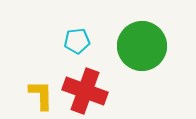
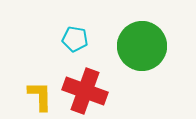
cyan pentagon: moved 2 px left, 2 px up; rotated 15 degrees clockwise
yellow L-shape: moved 1 px left, 1 px down
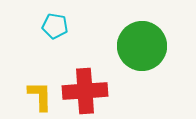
cyan pentagon: moved 20 px left, 13 px up
red cross: rotated 24 degrees counterclockwise
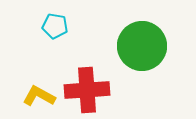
red cross: moved 2 px right, 1 px up
yellow L-shape: moved 1 px left; rotated 60 degrees counterclockwise
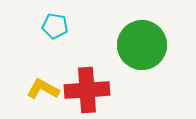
green circle: moved 1 px up
yellow L-shape: moved 4 px right, 7 px up
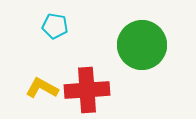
yellow L-shape: moved 1 px left, 1 px up
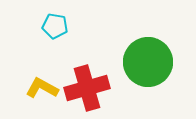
green circle: moved 6 px right, 17 px down
red cross: moved 2 px up; rotated 12 degrees counterclockwise
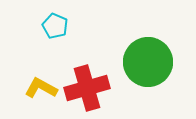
cyan pentagon: rotated 15 degrees clockwise
yellow L-shape: moved 1 px left
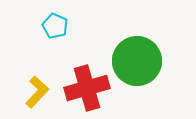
green circle: moved 11 px left, 1 px up
yellow L-shape: moved 4 px left, 4 px down; rotated 104 degrees clockwise
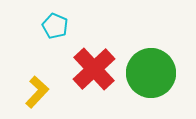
green circle: moved 14 px right, 12 px down
red cross: moved 7 px right, 19 px up; rotated 27 degrees counterclockwise
